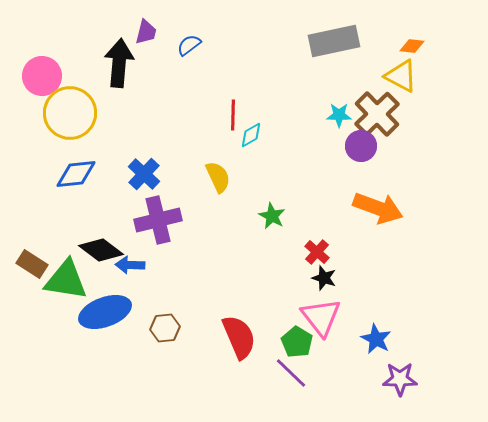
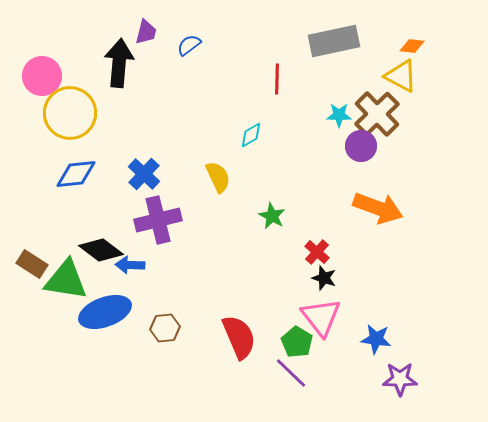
red line: moved 44 px right, 36 px up
blue star: rotated 20 degrees counterclockwise
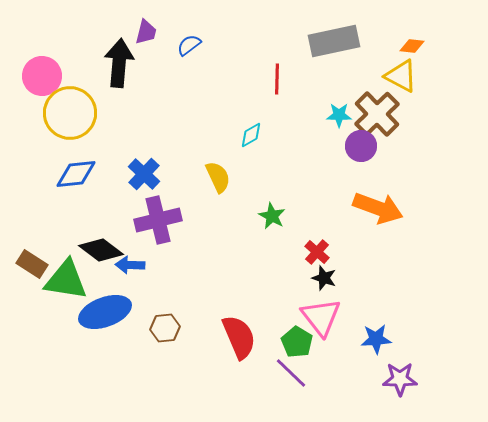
blue star: rotated 12 degrees counterclockwise
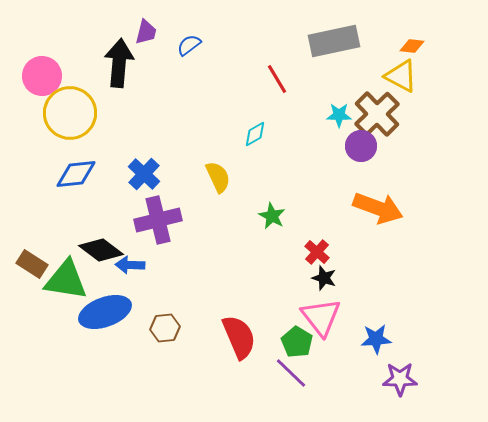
red line: rotated 32 degrees counterclockwise
cyan diamond: moved 4 px right, 1 px up
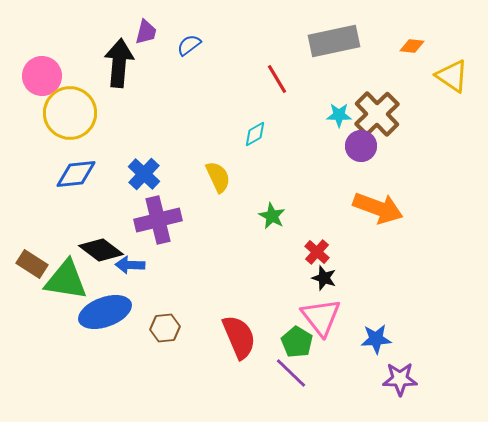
yellow triangle: moved 51 px right; rotated 6 degrees clockwise
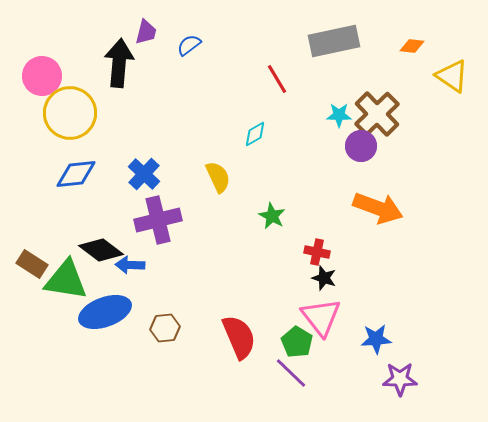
red cross: rotated 30 degrees counterclockwise
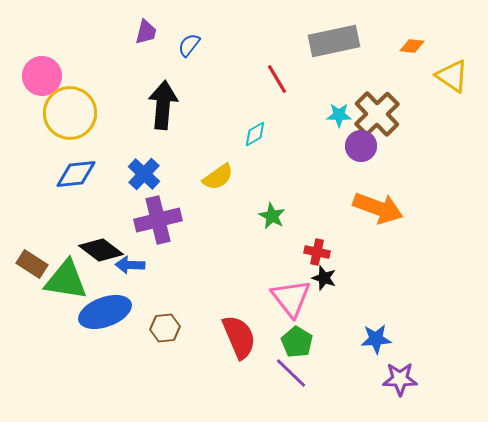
blue semicircle: rotated 15 degrees counterclockwise
black arrow: moved 44 px right, 42 px down
yellow semicircle: rotated 80 degrees clockwise
pink triangle: moved 30 px left, 19 px up
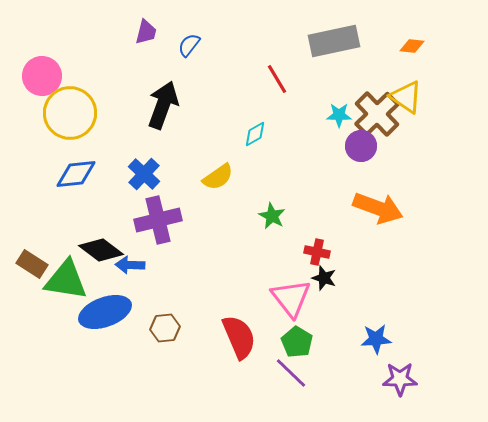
yellow triangle: moved 46 px left, 21 px down
black arrow: rotated 15 degrees clockwise
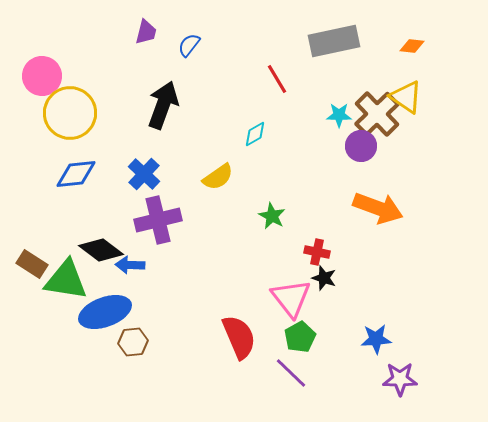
brown hexagon: moved 32 px left, 14 px down
green pentagon: moved 3 px right, 5 px up; rotated 12 degrees clockwise
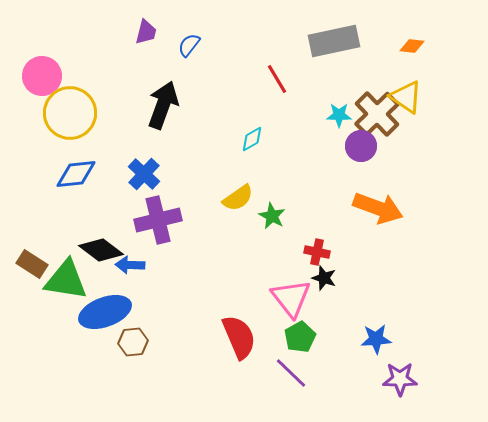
cyan diamond: moved 3 px left, 5 px down
yellow semicircle: moved 20 px right, 21 px down
